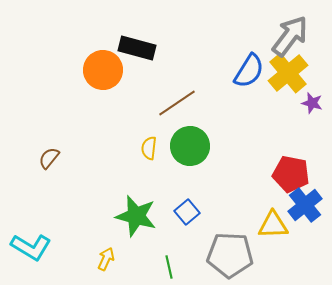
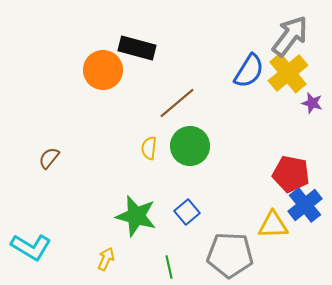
brown line: rotated 6 degrees counterclockwise
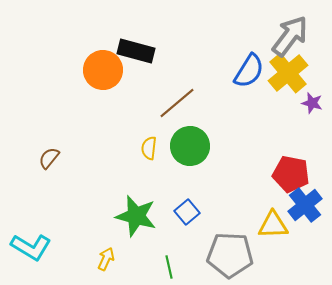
black rectangle: moved 1 px left, 3 px down
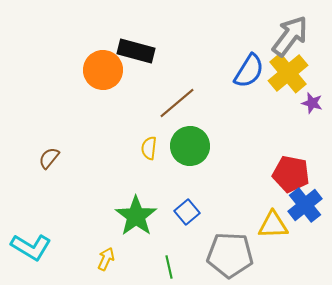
green star: rotated 21 degrees clockwise
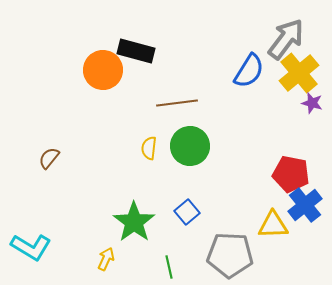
gray arrow: moved 4 px left, 3 px down
yellow cross: moved 11 px right
brown line: rotated 33 degrees clockwise
green star: moved 2 px left, 6 px down
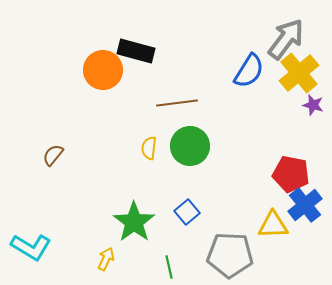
purple star: moved 1 px right, 2 px down
brown semicircle: moved 4 px right, 3 px up
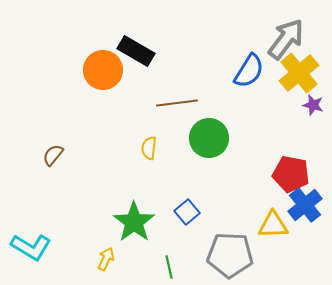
black rectangle: rotated 15 degrees clockwise
green circle: moved 19 px right, 8 px up
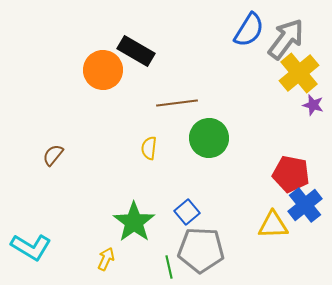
blue semicircle: moved 41 px up
gray pentagon: moved 29 px left, 5 px up
